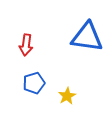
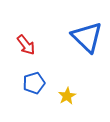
blue triangle: rotated 36 degrees clockwise
red arrow: rotated 45 degrees counterclockwise
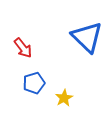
red arrow: moved 3 px left, 3 px down
yellow star: moved 3 px left, 2 px down
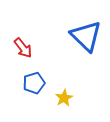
blue triangle: moved 1 px left, 1 px up
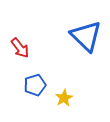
red arrow: moved 3 px left
blue pentagon: moved 1 px right, 2 px down
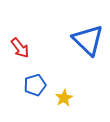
blue triangle: moved 2 px right, 4 px down
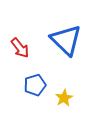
blue triangle: moved 22 px left
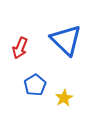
red arrow: rotated 60 degrees clockwise
blue pentagon: rotated 15 degrees counterclockwise
